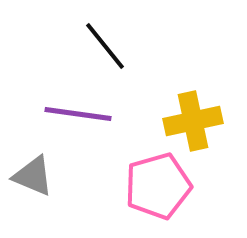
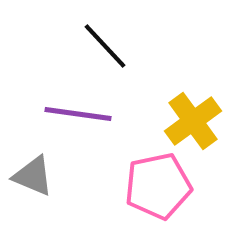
black line: rotated 4 degrees counterclockwise
yellow cross: rotated 24 degrees counterclockwise
pink pentagon: rotated 4 degrees clockwise
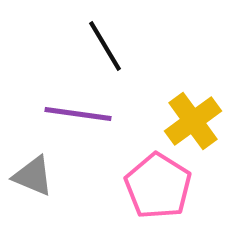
black line: rotated 12 degrees clockwise
pink pentagon: rotated 28 degrees counterclockwise
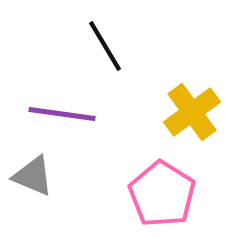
purple line: moved 16 px left
yellow cross: moved 1 px left, 9 px up
pink pentagon: moved 4 px right, 8 px down
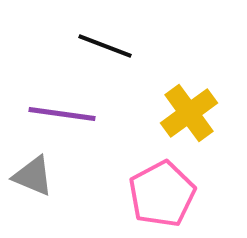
black line: rotated 38 degrees counterclockwise
yellow cross: moved 3 px left, 1 px down
pink pentagon: rotated 12 degrees clockwise
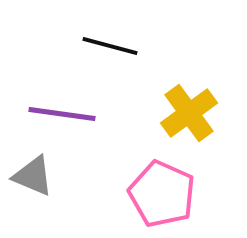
black line: moved 5 px right; rotated 6 degrees counterclockwise
pink pentagon: rotated 20 degrees counterclockwise
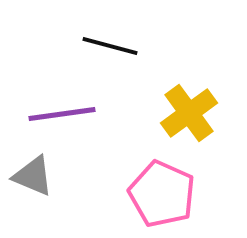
purple line: rotated 16 degrees counterclockwise
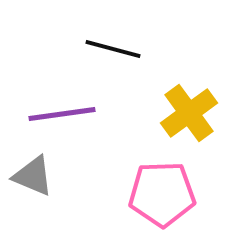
black line: moved 3 px right, 3 px down
pink pentagon: rotated 26 degrees counterclockwise
